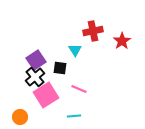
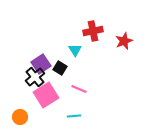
red star: moved 2 px right; rotated 12 degrees clockwise
purple square: moved 5 px right, 4 px down
black square: rotated 24 degrees clockwise
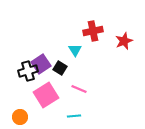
black cross: moved 7 px left, 6 px up; rotated 24 degrees clockwise
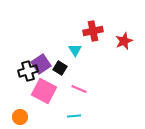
pink square: moved 2 px left, 4 px up; rotated 30 degrees counterclockwise
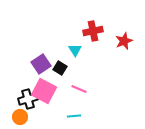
black cross: moved 28 px down
